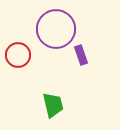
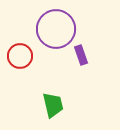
red circle: moved 2 px right, 1 px down
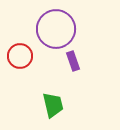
purple rectangle: moved 8 px left, 6 px down
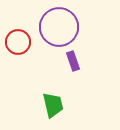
purple circle: moved 3 px right, 2 px up
red circle: moved 2 px left, 14 px up
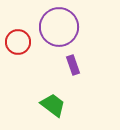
purple rectangle: moved 4 px down
green trapezoid: rotated 40 degrees counterclockwise
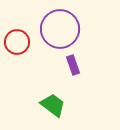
purple circle: moved 1 px right, 2 px down
red circle: moved 1 px left
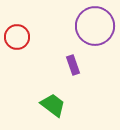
purple circle: moved 35 px right, 3 px up
red circle: moved 5 px up
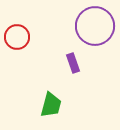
purple rectangle: moved 2 px up
green trapezoid: moved 2 px left; rotated 68 degrees clockwise
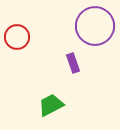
green trapezoid: rotated 132 degrees counterclockwise
